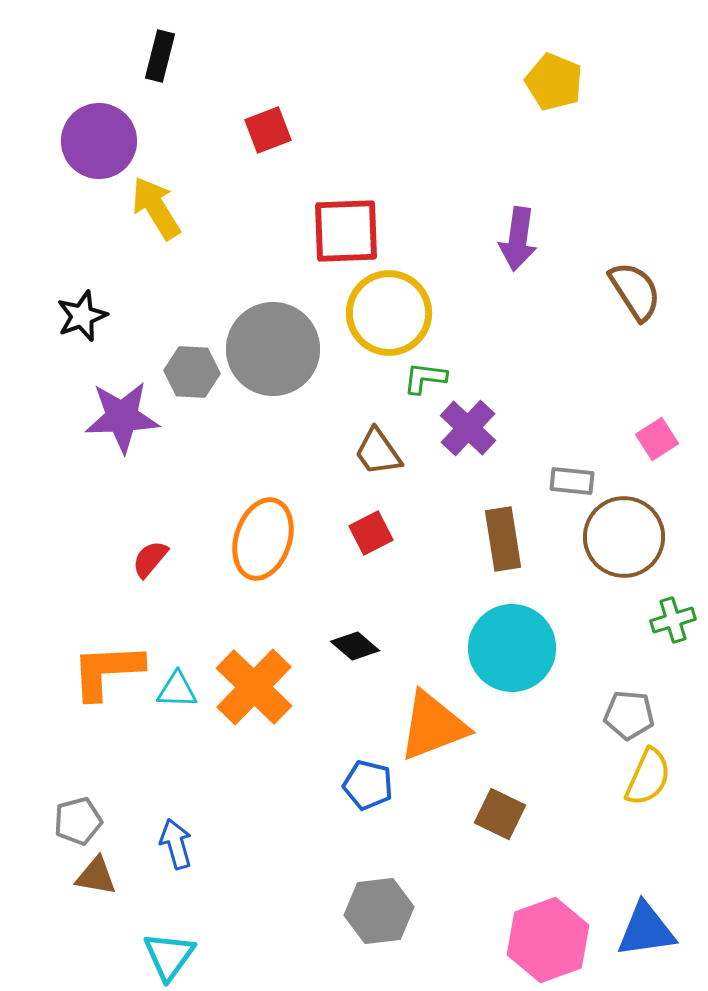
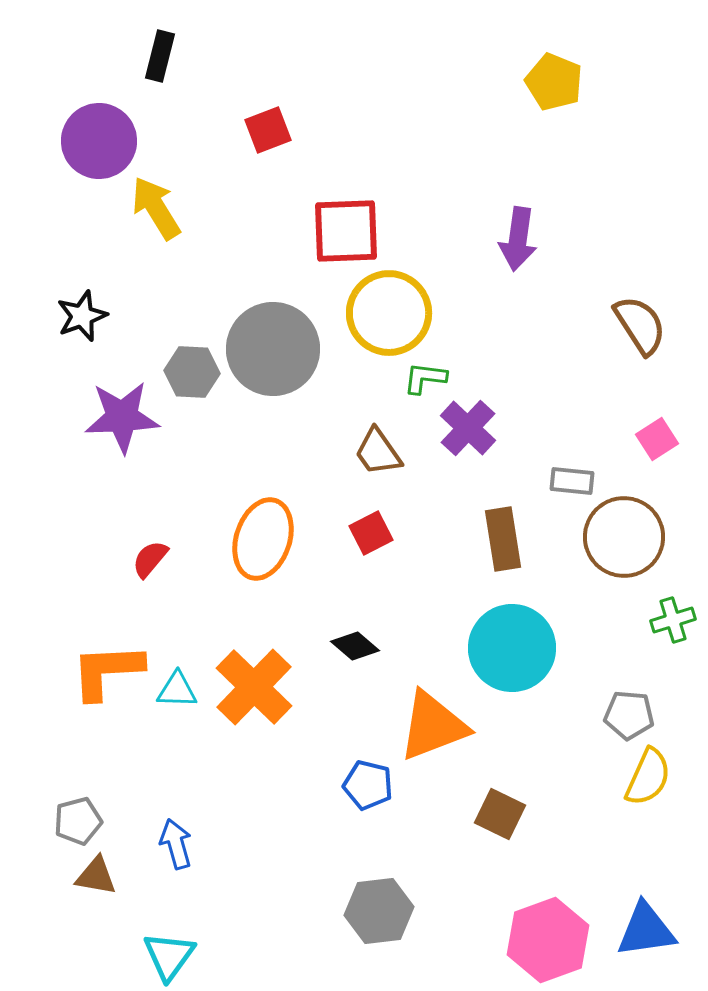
brown semicircle at (635, 291): moved 5 px right, 34 px down
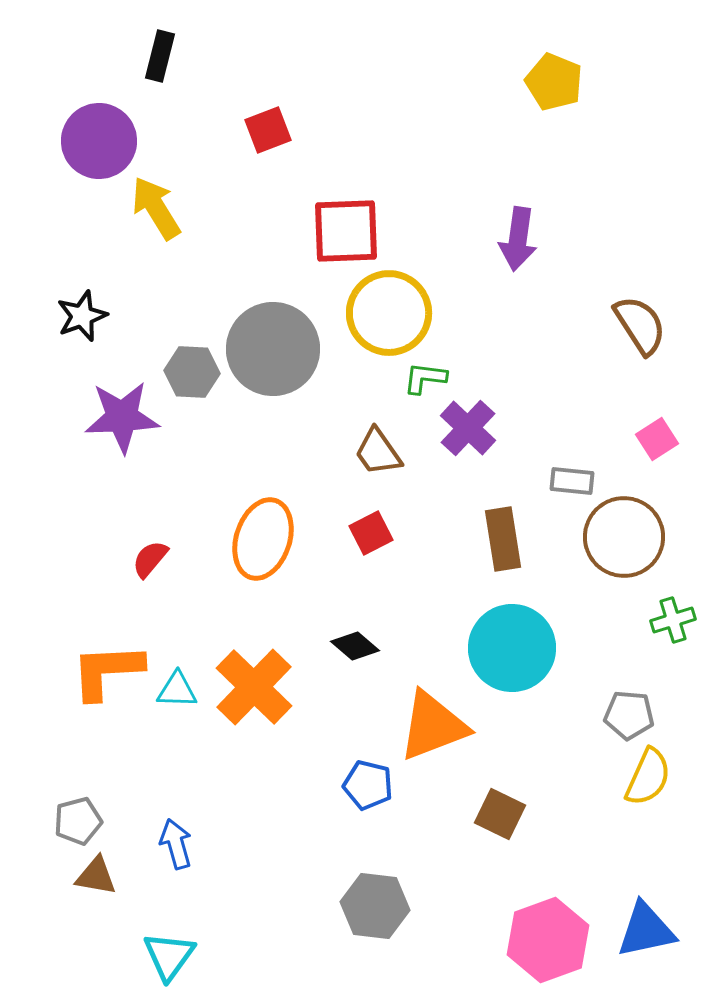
gray hexagon at (379, 911): moved 4 px left, 5 px up; rotated 14 degrees clockwise
blue triangle at (646, 930): rotated 4 degrees counterclockwise
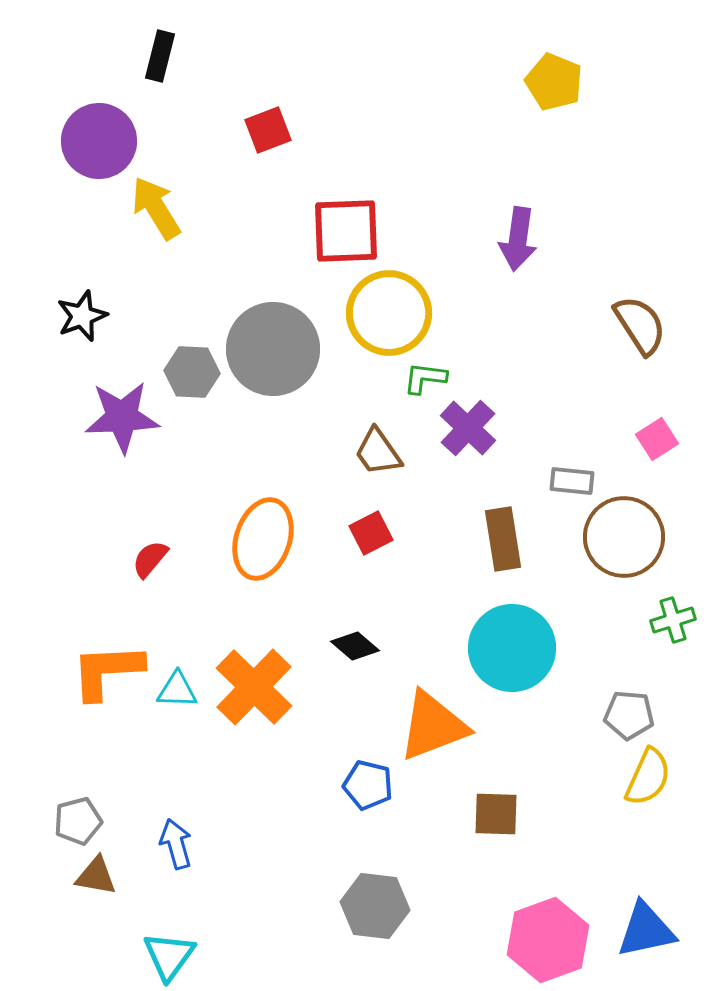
brown square at (500, 814): moved 4 px left; rotated 24 degrees counterclockwise
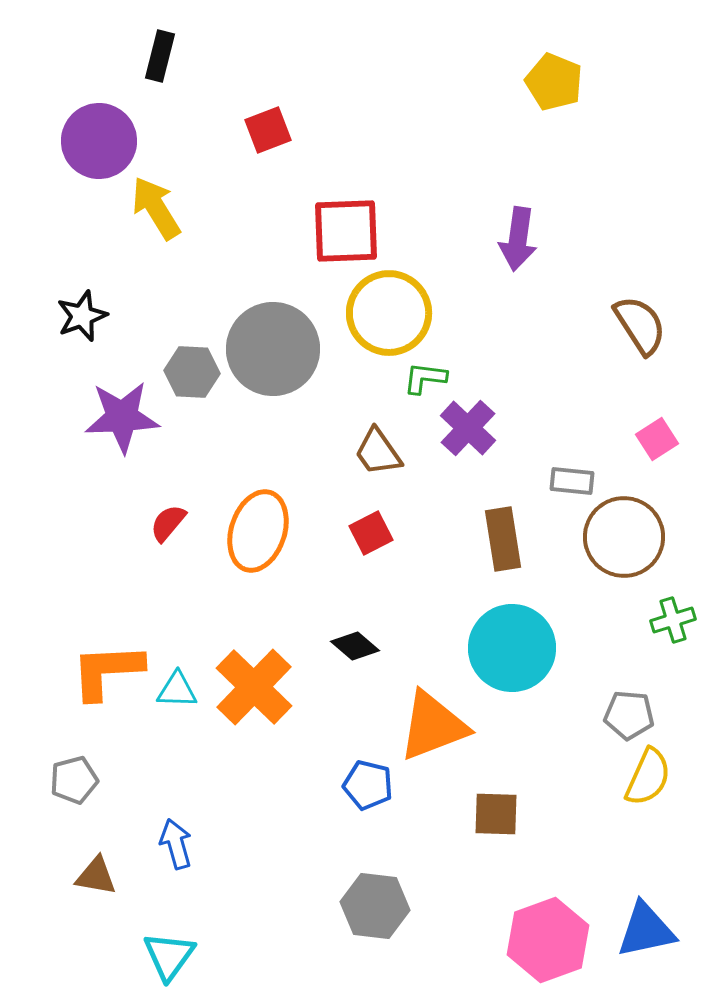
orange ellipse at (263, 539): moved 5 px left, 8 px up
red semicircle at (150, 559): moved 18 px right, 36 px up
gray pentagon at (78, 821): moved 4 px left, 41 px up
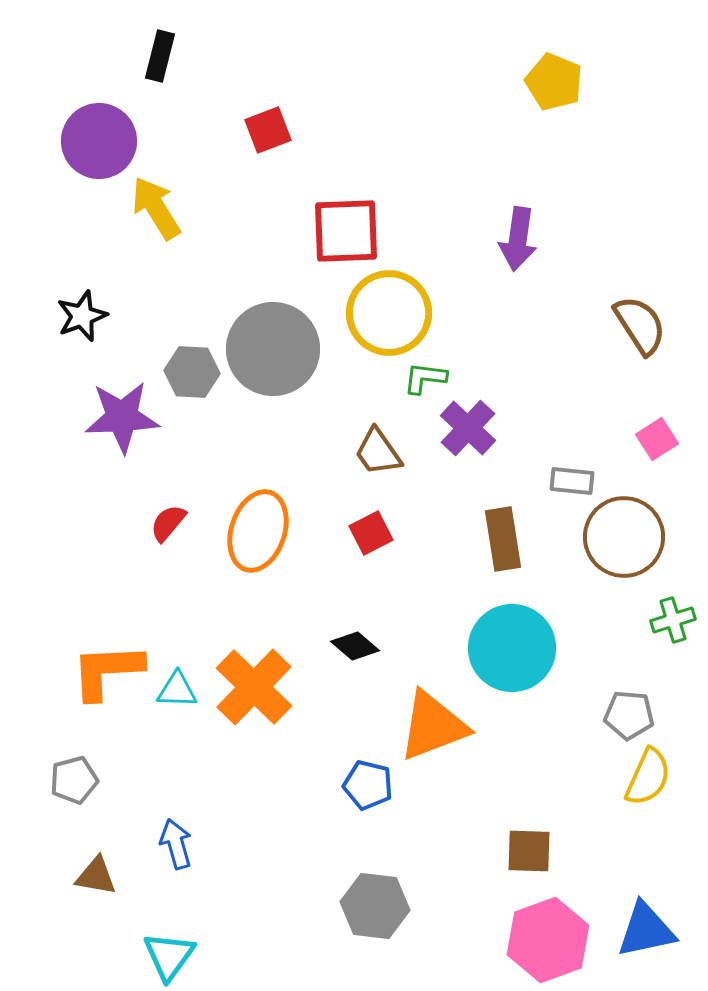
brown square at (496, 814): moved 33 px right, 37 px down
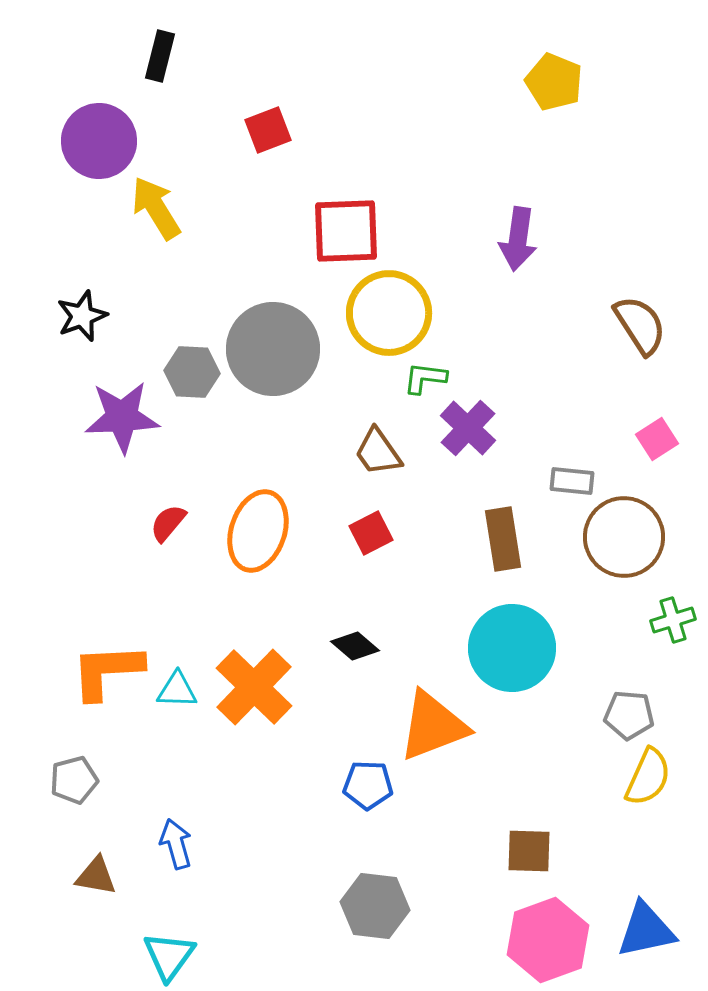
blue pentagon at (368, 785): rotated 12 degrees counterclockwise
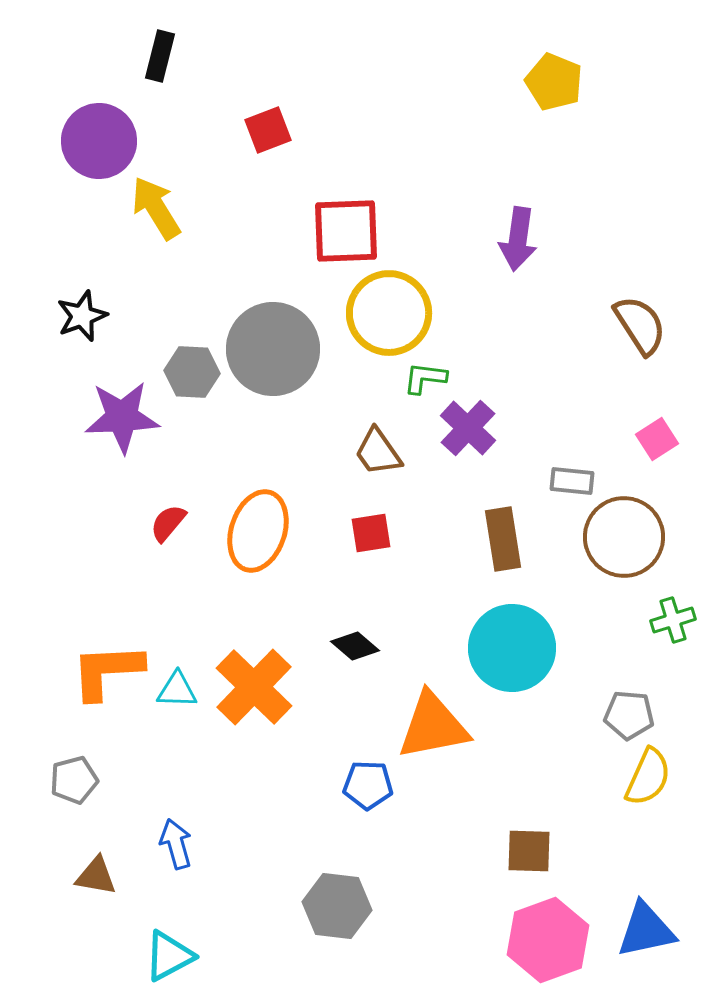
red square at (371, 533): rotated 18 degrees clockwise
orange triangle at (433, 726): rotated 10 degrees clockwise
gray hexagon at (375, 906): moved 38 px left
cyan triangle at (169, 956): rotated 26 degrees clockwise
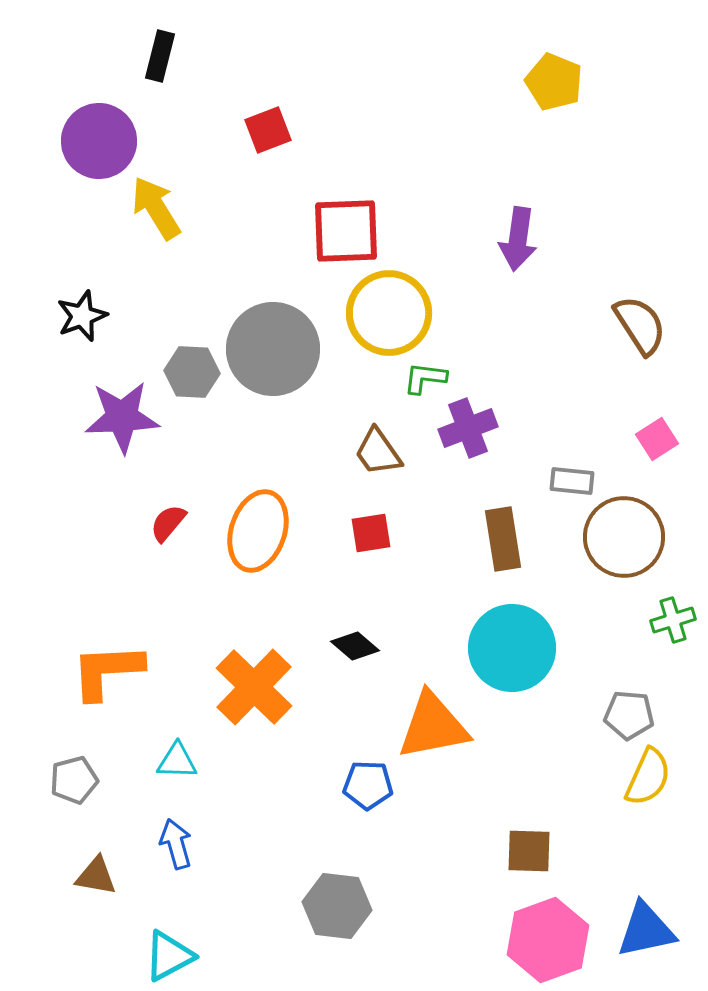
purple cross at (468, 428): rotated 26 degrees clockwise
cyan triangle at (177, 690): moved 71 px down
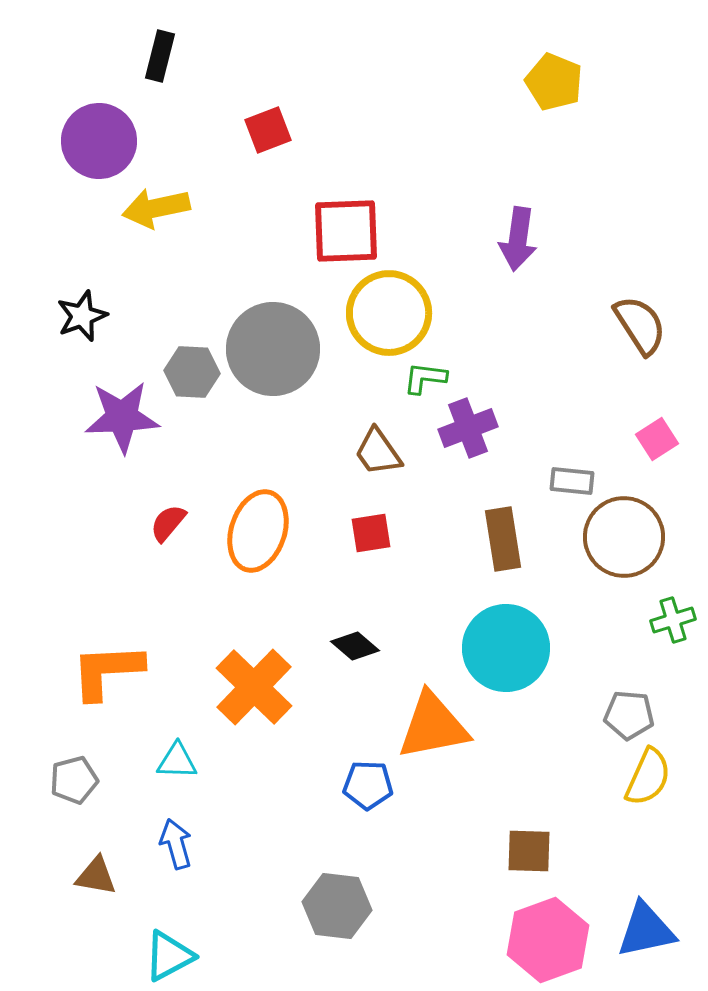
yellow arrow at (156, 208): rotated 70 degrees counterclockwise
cyan circle at (512, 648): moved 6 px left
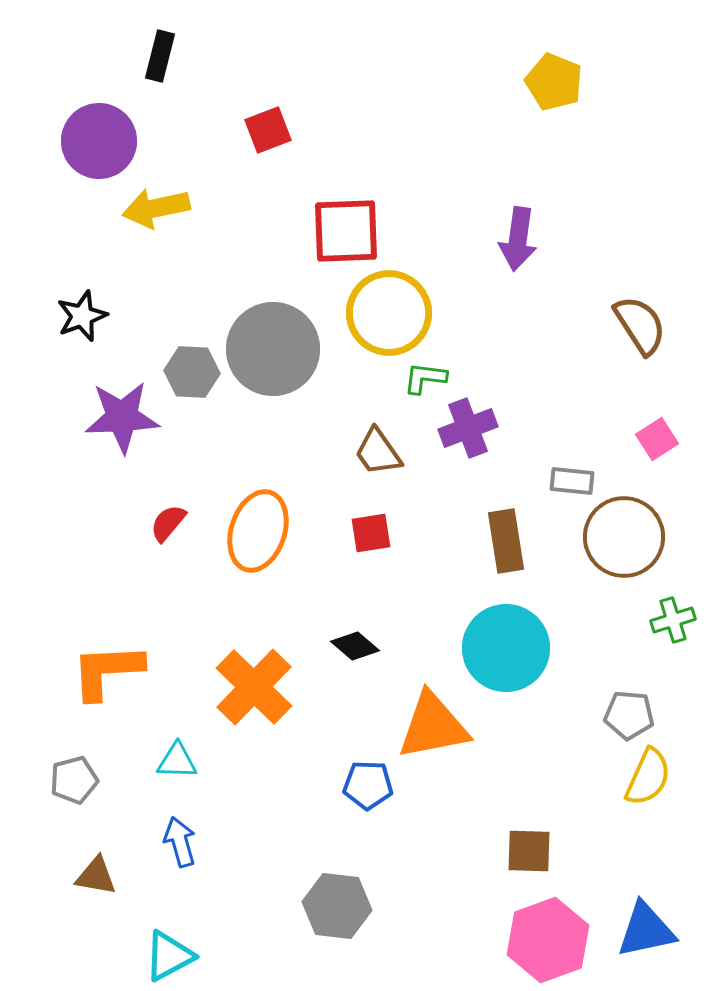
brown rectangle at (503, 539): moved 3 px right, 2 px down
blue arrow at (176, 844): moved 4 px right, 2 px up
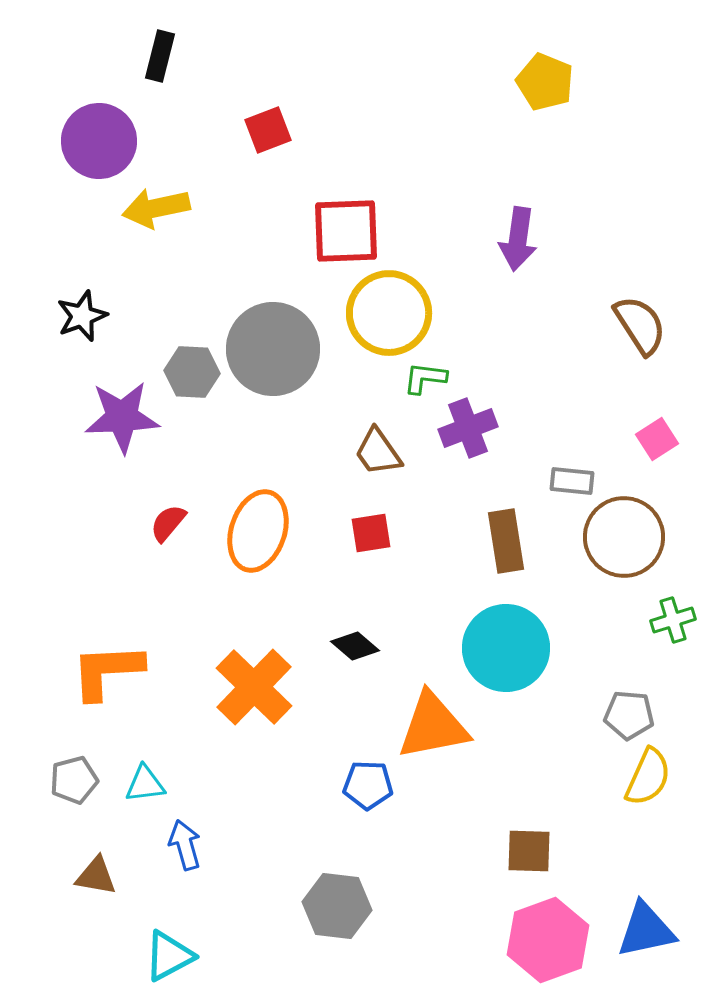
yellow pentagon at (554, 82): moved 9 px left
cyan triangle at (177, 761): moved 32 px left, 23 px down; rotated 9 degrees counterclockwise
blue arrow at (180, 842): moved 5 px right, 3 px down
